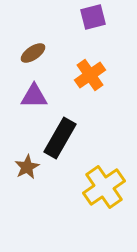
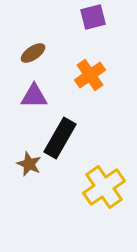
brown star: moved 2 px right, 3 px up; rotated 20 degrees counterclockwise
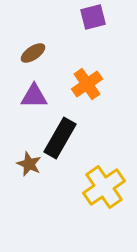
orange cross: moved 3 px left, 9 px down
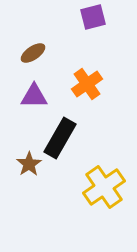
brown star: rotated 15 degrees clockwise
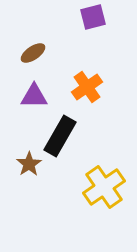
orange cross: moved 3 px down
black rectangle: moved 2 px up
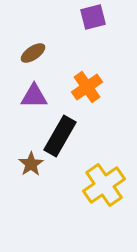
brown star: moved 2 px right
yellow cross: moved 2 px up
